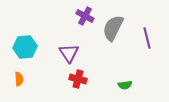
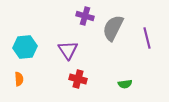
purple cross: rotated 12 degrees counterclockwise
purple triangle: moved 1 px left, 3 px up
green semicircle: moved 1 px up
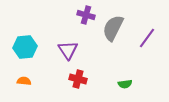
purple cross: moved 1 px right, 1 px up
purple line: rotated 50 degrees clockwise
orange semicircle: moved 5 px right, 2 px down; rotated 80 degrees counterclockwise
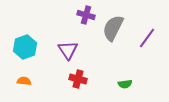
cyan hexagon: rotated 15 degrees counterclockwise
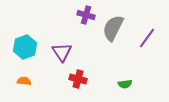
purple triangle: moved 6 px left, 2 px down
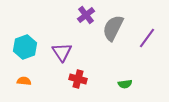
purple cross: rotated 36 degrees clockwise
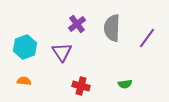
purple cross: moved 9 px left, 9 px down
gray semicircle: moved 1 px left; rotated 24 degrees counterclockwise
red cross: moved 3 px right, 7 px down
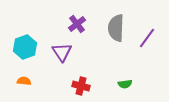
gray semicircle: moved 4 px right
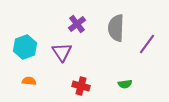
purple line: moved 6 px down
orange semicircle: moved 5 px right
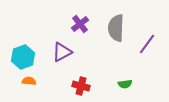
purple cross: moved 3 px right
cyan hexagon: moved 2 px left, 10 px down
purple triangle: rotated 35 degrees clockwise
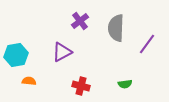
purple cross: moved 3 px up
cyan hexagon: moved 7 px left, 2 px up; rotated 10 degrees clockwise
